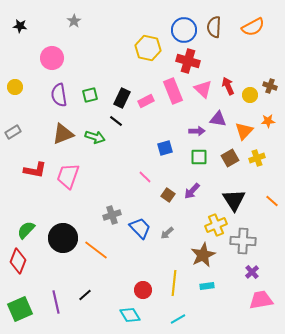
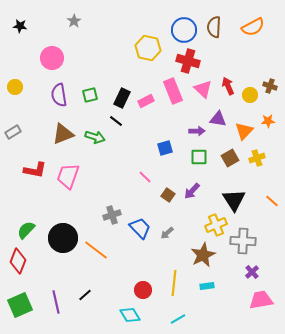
green square at (20, 309): moved 4 px up
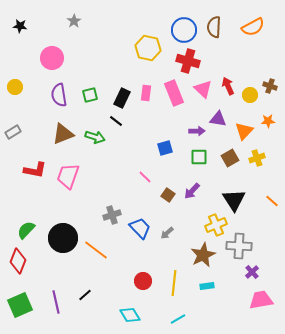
pink rectangle at (173, 91): moved 1 px right, 2 px down
pink rectangle at (146, 101): moved 8 px up; rotated 56 degrees counterclockwise
gray cross at (243, 241): moved 4 px left, 5 px down
red circle at (143, 290): moved 9 px up
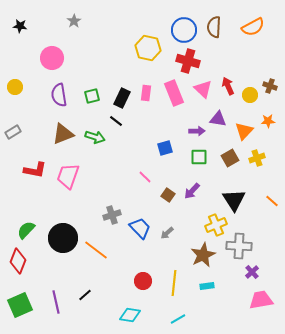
green square at (90, 95): moved 2 px right, 1 px down
cyan diamond at (130, 315): rotated 50 degrees counterclockwise
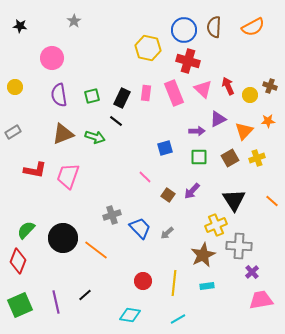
purple triangle at (218, 119): rotated 36 degrees counterclockwise
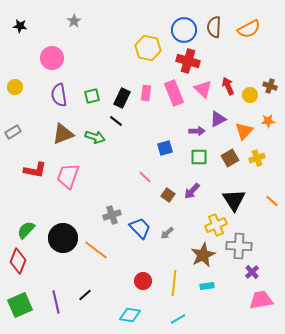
orange semicircle at (253, 27): moved 4 px left, 2 px down
